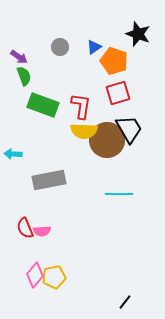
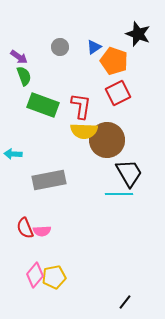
red square: rotated 10 degrees counterclockwise
black trapezoid: moved 44 px down
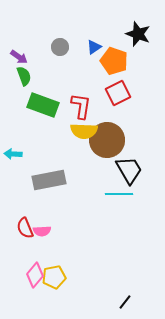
black trapezoid: moved 3 px up
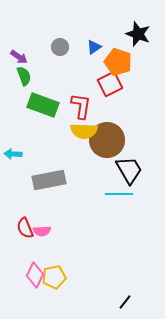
orange pentagon: moved 4 px right, 1 px down
red square: moved 8 px left, 9 px up
pink diamond: rotated 15 degrees counterclockwise
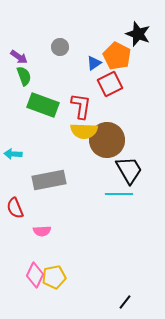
blue triangle: moved 16 px down
orange pentagon: moved 1 px left, 6 px up; rotated 8 degrees clockwise
red semicircle: moved 10 px left, 20 px up
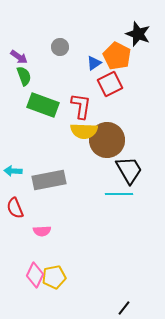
cyan arrow: moved 17 px down
black line: moved 1 px left, 6 px down
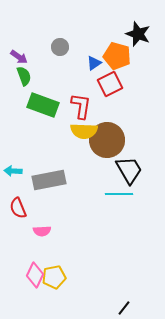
orange pentagon: rotated 12 degrees counterclockwise
red semicircle: moved 3 px right
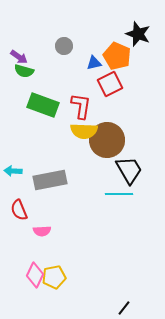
gray circle: moved 4 px right, 1 px up
orange pentagon: rotated 8 degrees clockwise
blue triangle: rotated 21 degrees clockwise
green semicircle: moved 5 px up; rotated 126 degrees clockwise
gray rectangle: moved 1 px right
red semicircle: moved 1 px right, 2 px down
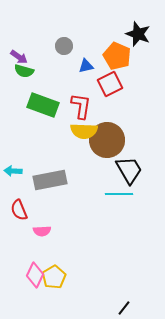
blue triangle: moved 8 px left, 3 px down
yellow pentagon: rotated 20 degrees counterclockwise
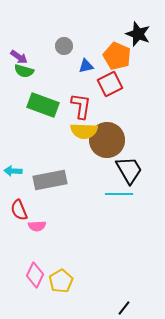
pink semicircle: moved 5 px left, 5 px up
yellow pentagon: moved 7 px right, 4 px down
